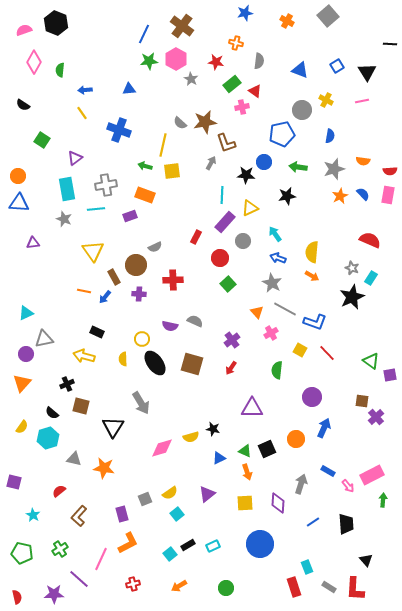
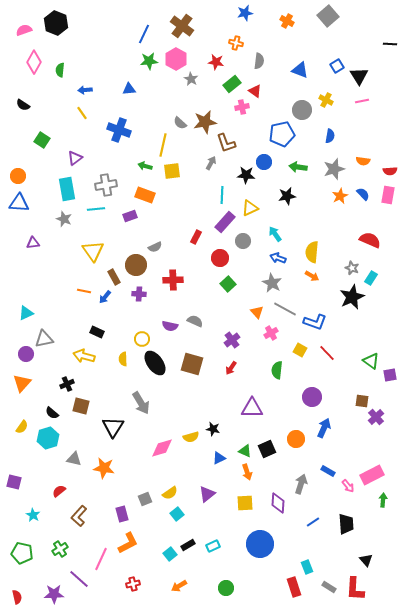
black triangle at (367, 72): moved 8 px left, 4 px down
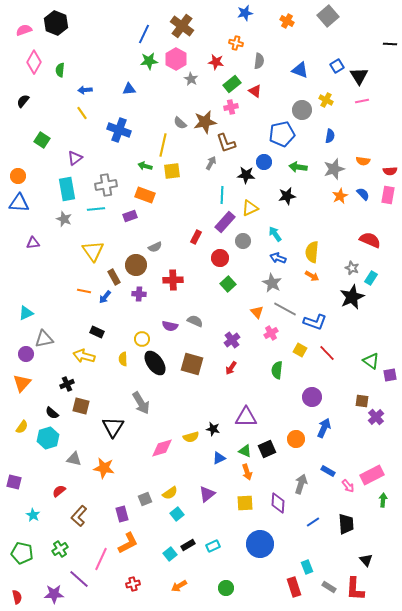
black semicircle at (23, 105): moved 4 px up; rotated 96 degrees clockwise
pink cross at (242, 107): moved 11 px left
purple triangle at (252, 408): moved 6 px left, 9 px down
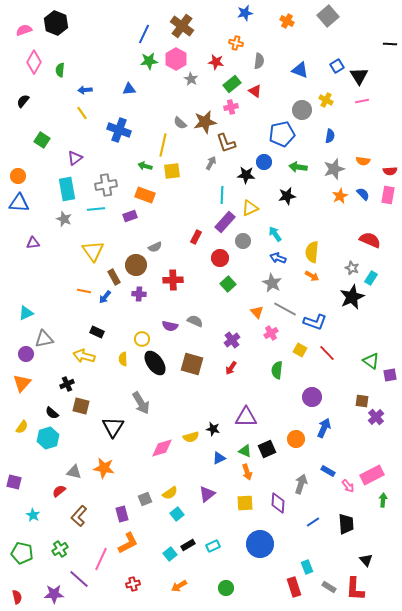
gray triangle at (74, 459): moved 13 px down
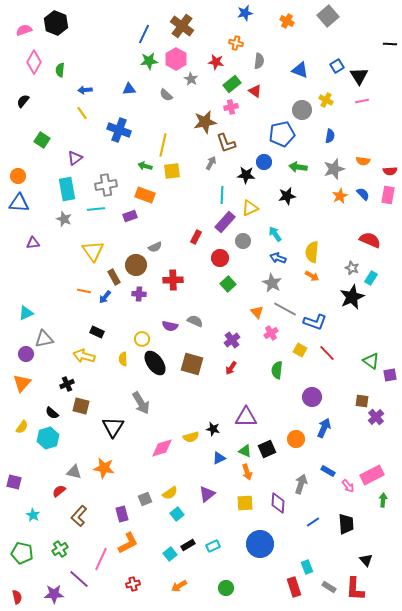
gray semicircle at (180, 123): moved 14 px left, 28 px up
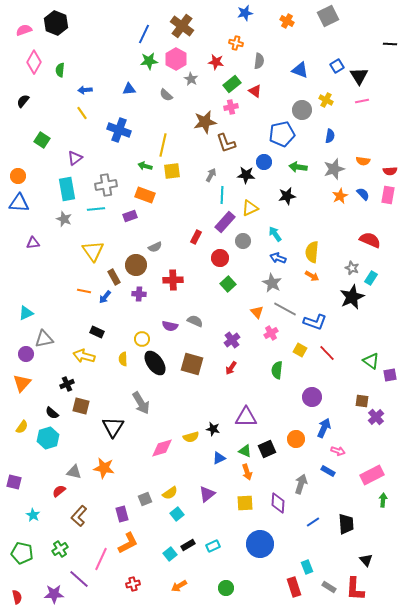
gray square at (328, 16): rotated 15 degrees clockwise
gray arrow at (211, 163): moved 12 px down
pink arrow at (348, 486): moved 10 px left, 35 px up; rotated 32 degrees counterclockwise
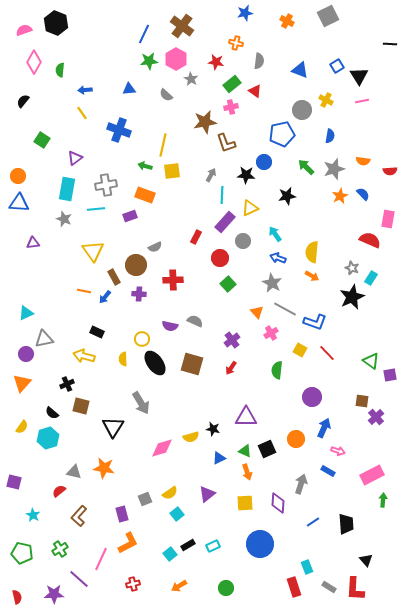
green arrow at (298, 167): moved 8 px right; rotated 36 degrees clockwise
cyan rectangle at (67, 189): rotated 20 degrees clockwise
pink rectangle at (388, 195): moved 24 px down
